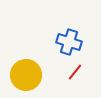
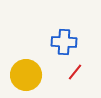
blue cross: moved 5 px left; rotated 15 degrees counterclockwise
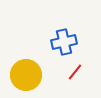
blue cross: rotated 15 degrees counterclockwise
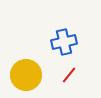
red line: moved 6 px left, 3 px down
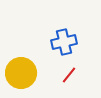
yellow circle: moved 5 px left, 2 px up
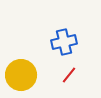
yellow circle: moved 2 px down
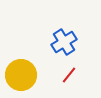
blue cross: rotated 20 degrees counterclockwise
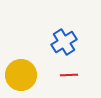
red line: rotated 48 degrees clockwise
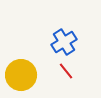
red line: moved 3 px left, 4 px up; rotated 54 degrees clockwise
